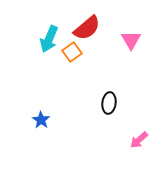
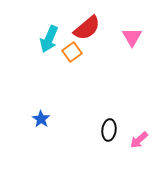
pink triangle: moved 1 px right, 3 px up
black ellipse: moved 27 px down
blue star: moved 1 px up
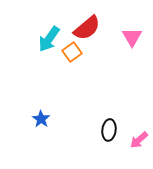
cyan arrow: rotated 12 degrees clockwise
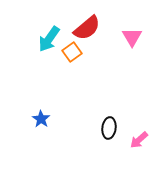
black ellipse: moved 2 px up
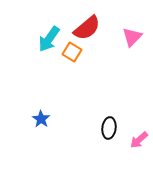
pink triangle: rotated 15 degrees clockwise
orange square: rotated 24 degrees counterclockwise
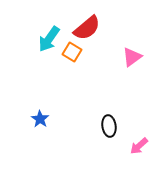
pink triangle: moved 20 px down; rotated 10 degrees clockwise
blue star: moved 1 px left
black ellipse: moved 2 px up; rotated 15 degrees counterclockwise
pink arrow: moved 6 px down
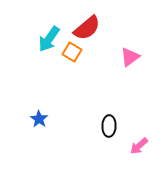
pink triangle: moved 2 px left
blue star: moved 1 px left
black ellipse: rotated 10 degrees clockwise
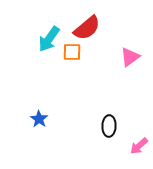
orange square: rotated 30 degrees counterclockwise
